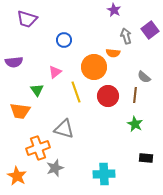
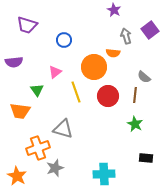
purple trapezoid: moved 6 px down
gray triangle: moved 1 px left
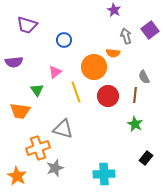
gray semicircle: rotated 24 degrees clockwise
black rectangle: rotated 56 degrees counterclockwise
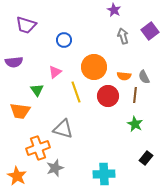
purple trapezoid: moved 1 px left
purple square: moved 1 px down
gray arrow: moved 3 px left
orange semicircle: moved 11 px right, 23 px down
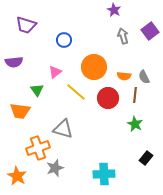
yellow line: rotated 30 degrees counterclockwise
red circle: moved 2 px down
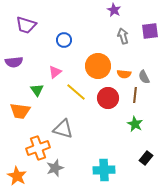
purple square: rotated 30 degrees clockwise
orange circle: moved 4 px right, 1 px up
orange semicircle: moved 2 px up
cyan cross: moved 4 px up
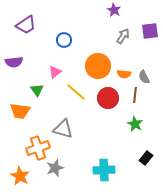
purple trapezoid: rotated 50 degrees counterclockwise
gray arrow: rotated 49 degrees clockwise
orange star: moved 3 px right
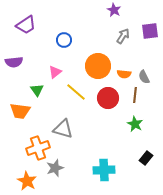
orange star: moved 7 px right, 5 px down
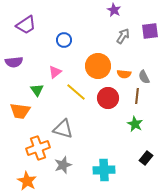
brown line: moved 2 px right, 1 px down
gray star: moved 8 px right, 3 px up
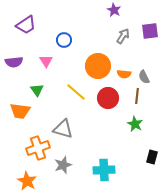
pink triangle: moved 9 px left, 11 px up; rotated 24 degrees counterclockwise
black rectangle: moved 6 px right, 1 px up; rotated 24 degrees counterclockwise
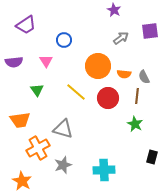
gray arrow: moved 2 px left, 2 px down; rotated 21 degrees clockwise
orange trapezoid: moved 9 px down; rotated 15 degrees counterclockwise
orange cross: rotated 10 degrees counterclockwise
orange star: moved 5 px left
